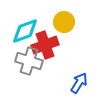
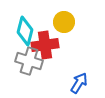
cyan diamond: rotated 56 degrees counterclockwise
red cross: rotated 12 degrees clockwise
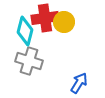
red cross: moved 27 px up
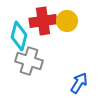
red cross: moved 2 px left, 3 px down
yellow circle: moved 3 px right, 1 px up
cyan diamond: moved 6 px left, 5 px down
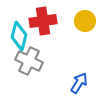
yellow circle: moved 18 px right
gray cross: rotated 8 degrees clockwise
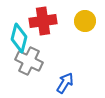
cyan diamond: moved 2 px down
blue arrow: moved 14 px left
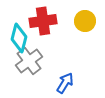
gray cross: rotated 28 degrees clockwise
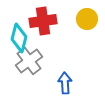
yellow circle: moved 2 px right, 2 px up
blue arrow: rotated 35 degrees counterclockwise
